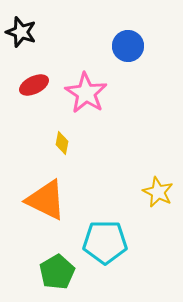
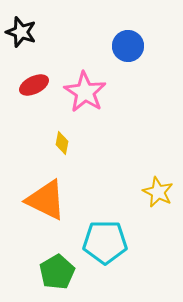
pink star: moved 1 px left, 1 px up
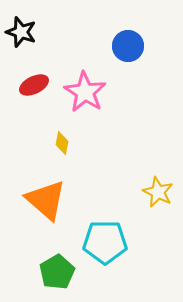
orange triangle: rotated 15 degrees clockwise
